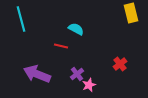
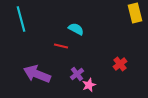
yellow rectangle: moved 4 px right
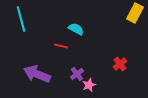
yellow rectangle: rotated 42 degrees clockwise
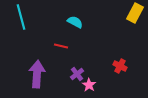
cyan line: moved 2 px up
cyan semicircle: moved 1 px left, 7 px up
red cross: moved 2 px down; rotated 24 degrees counterclockwise
purple arrow: rotated 72 degrees clockwise
pink star: rotated 16 degrees counterclockwise
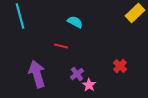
yellow rectangle: rotated 18 degrees clockwise
cyan line: moved 1 px left, 1 px up
red cross: rotated 16 degrees clockwise
purple arrow: rotated 20 degrees counterclockwise
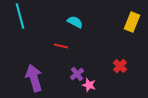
yellow rectangle: moved 3 px left, 9 px down; rotated 24 degrees counterclockwise
purple arrow: moved 3 px left, 4 px down
pink star: rotated 16 degrees counterclockwise
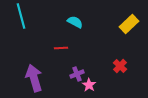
cyan line: moved 1 px right
yellow rectangle: moved 3 px left, 2 px down; rotated 24 degrees clockwise
red line: moved 2 px down; rotated 16 degrees counterclockwise
purple cross: rotated 16 degrees clockwise
pink star: rotated 16 degrees clockwise
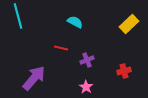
cyan line: moved 3 px left
red line: rotated 16 degrees clockwise
red cross: moved 4 px right, 5 px down; rotated 32 degrees clockwise
purple cross: moved 10 px right, 14 px up
purple arrow: rotated 56 degrees clockwise
pink star: moved 3 px left, 2 px down
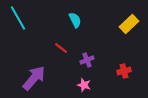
cyan line: moved 2 px down; rotated 15 degrees counterclockwise
cyan semicircle: moved 2 px up; rotated 35 degrees clockwise
red line: rotated 24 degrees clockwise
pink star: moved 2 px left, 2 px up; rotated 16 degrees counterclockwise
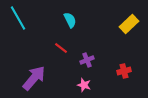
cyan semicircle: moved 5 px left
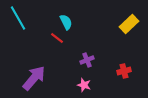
cyan semicircle: moved 4 px left, 2 px down
red line: moved 4 px left, 10 px up
